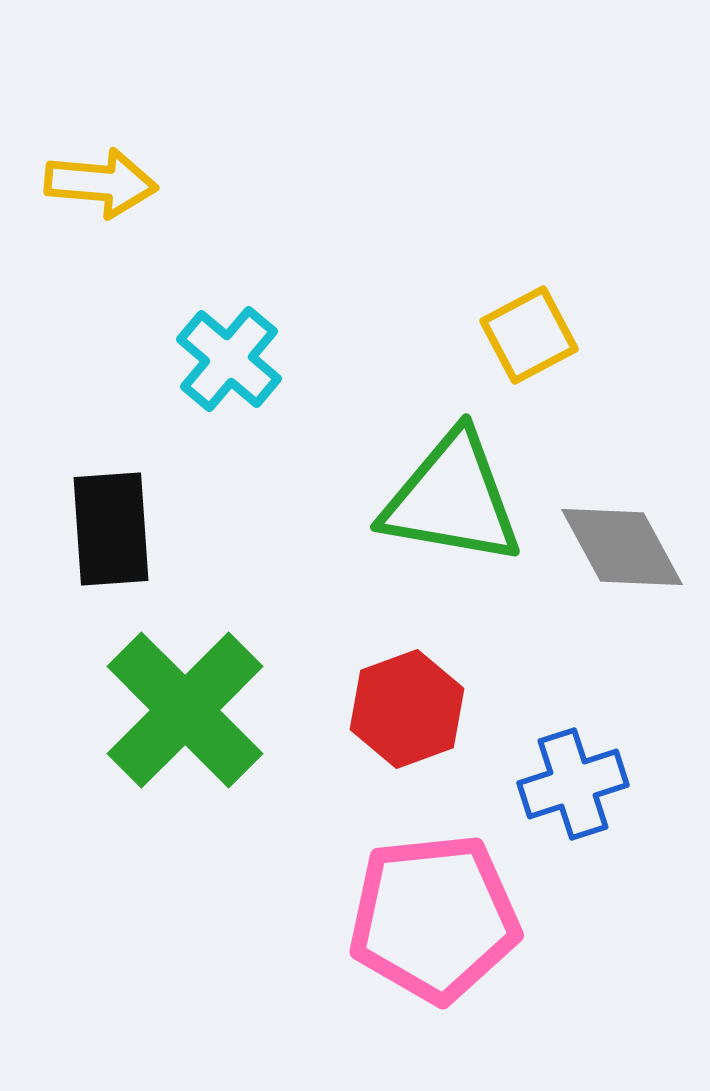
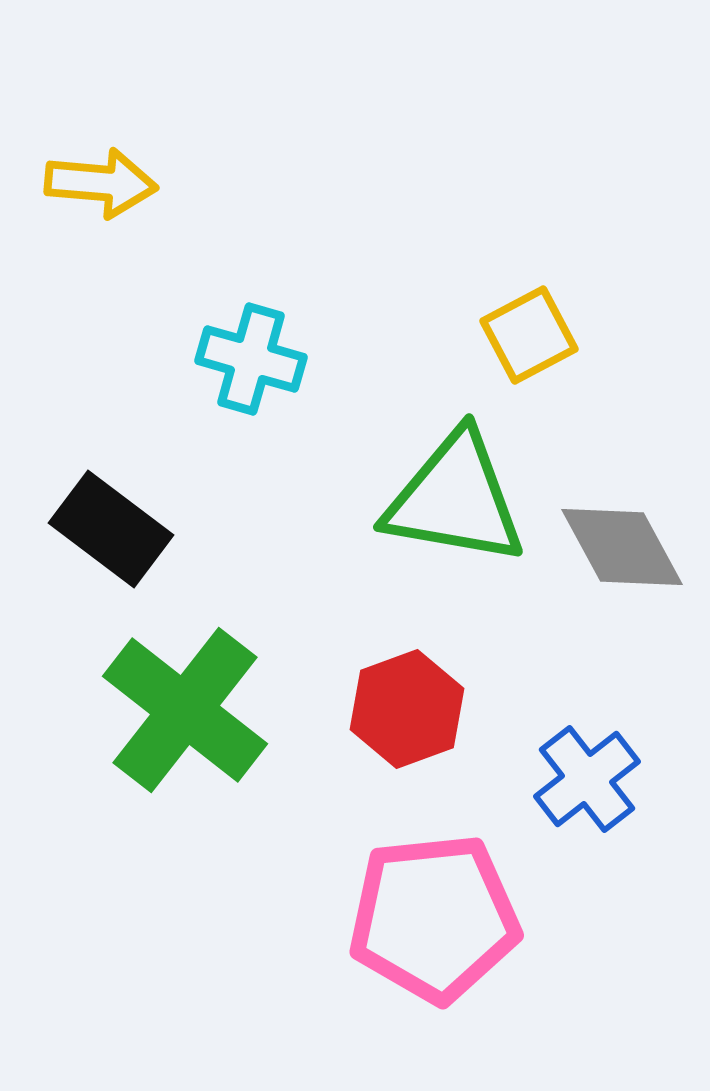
cyan cross: moved 22 px right; rotated 24 degrees counterclockwise
green triangle: moved 3 px right
black rectangle: rotated 49 degrees counterclockwise
green cross: rotated 7 degrees counterclockwise
blue cross: moved 14 px right, 5 px up; rotated 20 degrees counterclockwise
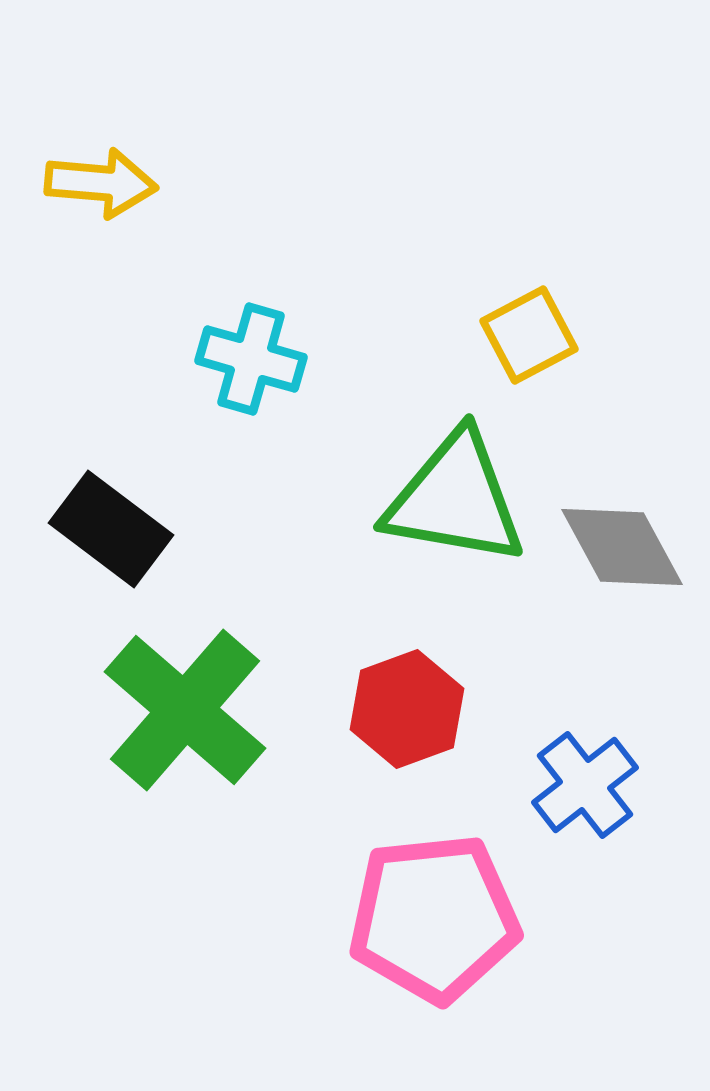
green cross: rotated 3 degrees clockwise
blue cross: moved 2 px left, 6 px down
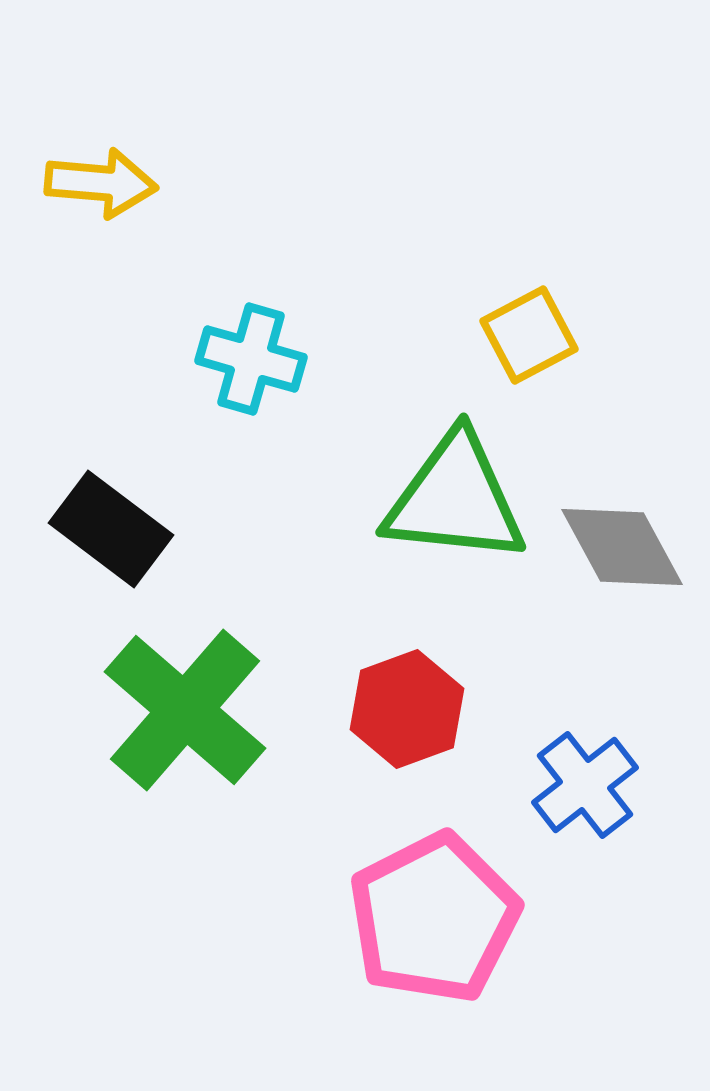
green triangle: rotated 4 degrees counterclockwise
pink pentagon: rotated 21 degrees counterclockwise
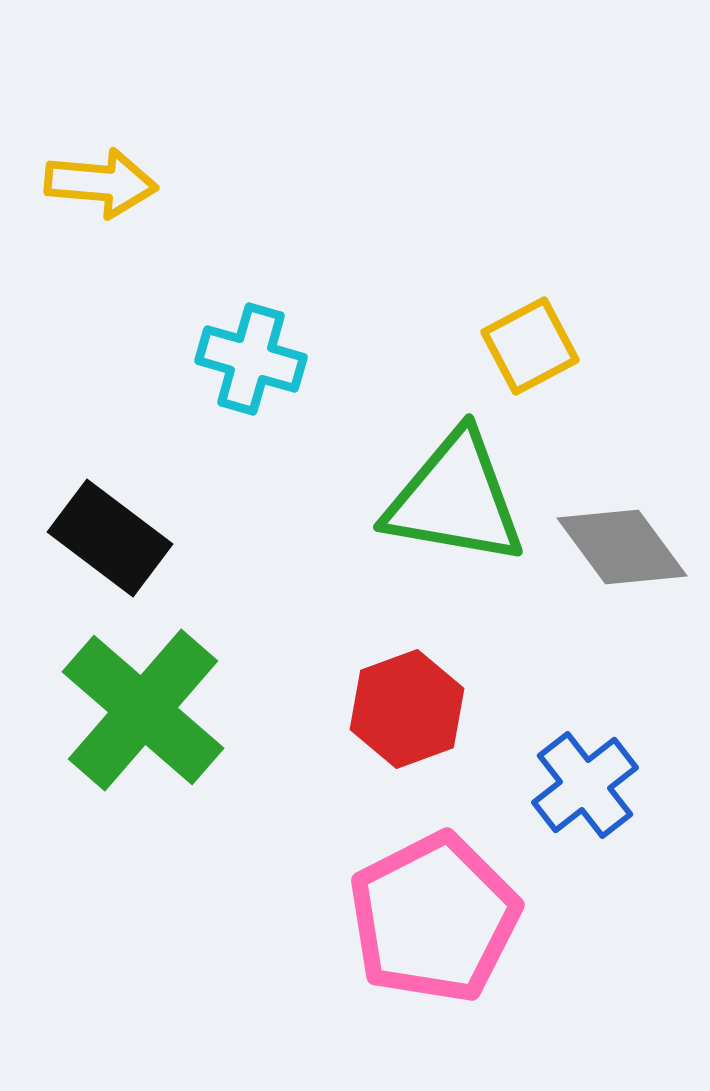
yellow square: moved 1 px right, 11 px down
green triangle: rotated 4 degrees clockwise
black rectangle: moved 1 px left, 9 px down
gray diamond: rotated 8 degrees counterclockwise
green cross: moved 42 px left
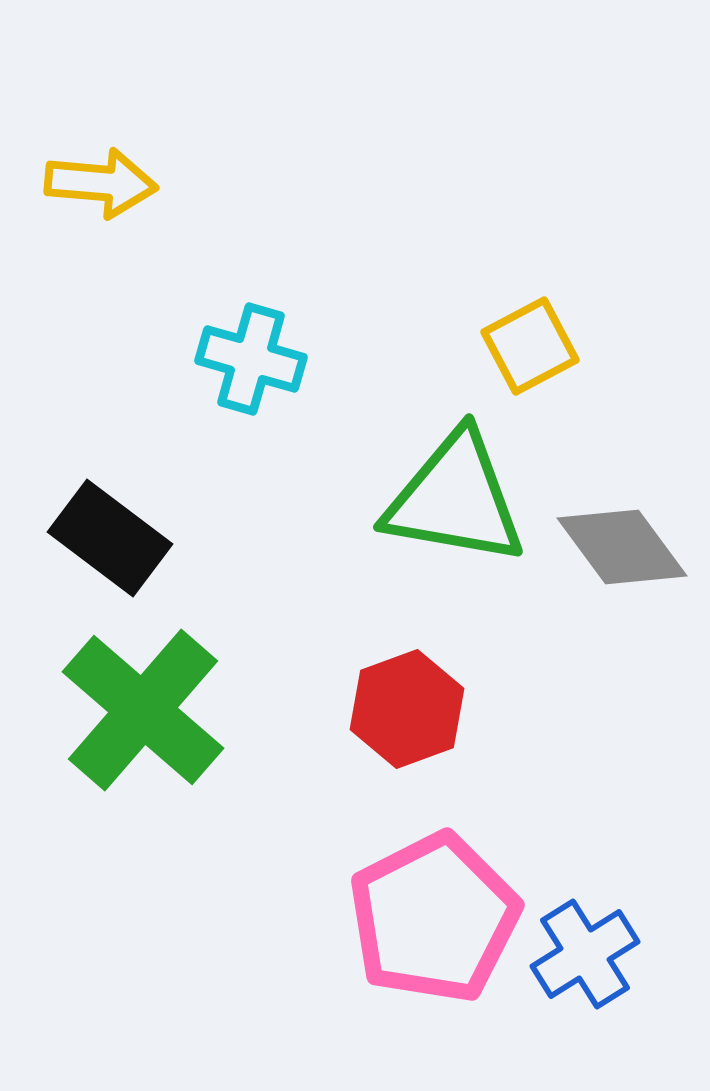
blue cross: moved 169 px down; rotated 6 degrees clockwise
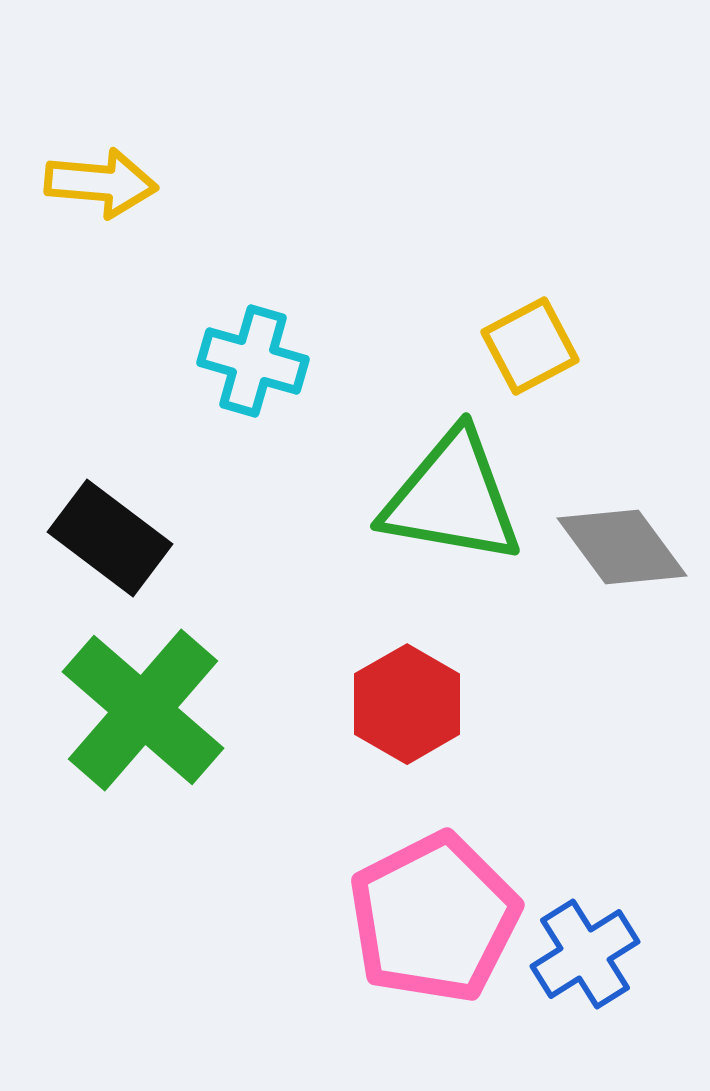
cyan cross: moved 2 px right, 2 px down
green triangle: moved 3 px left, 1 px up
red hexagon: moved 5 px up; rotated 10 degrees counterclockwise
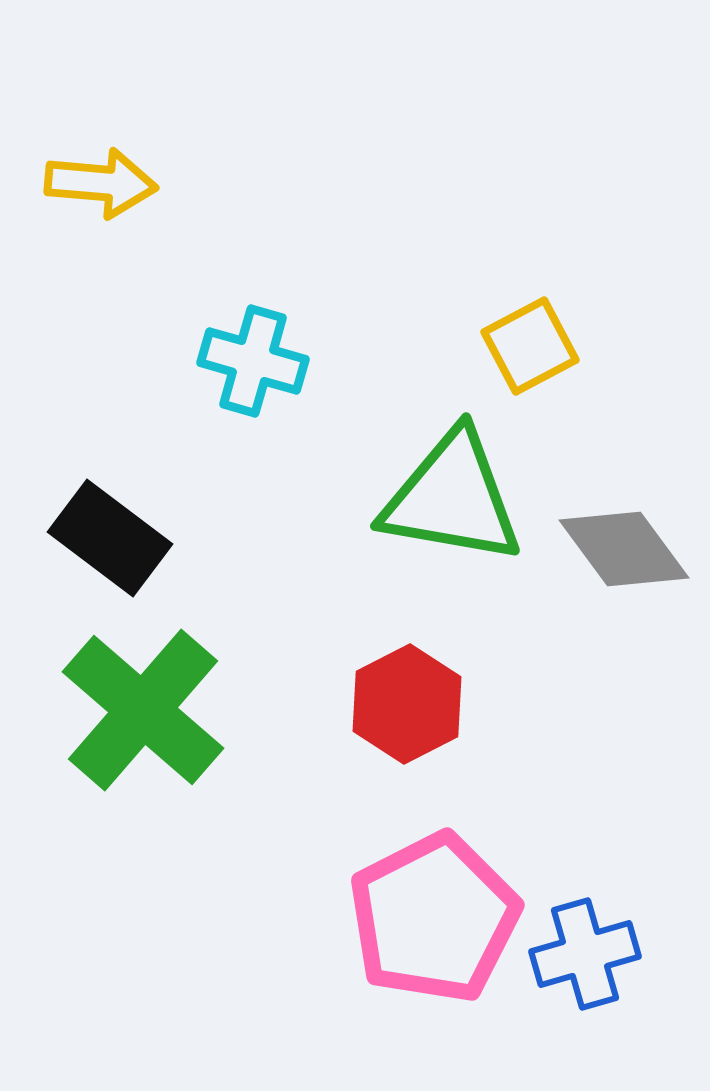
gray diamond: moved 2 px right, 2 px down
red hexagon: rotated 3 degrees clockwise
blue cross: rotated 16 degrees clockwise
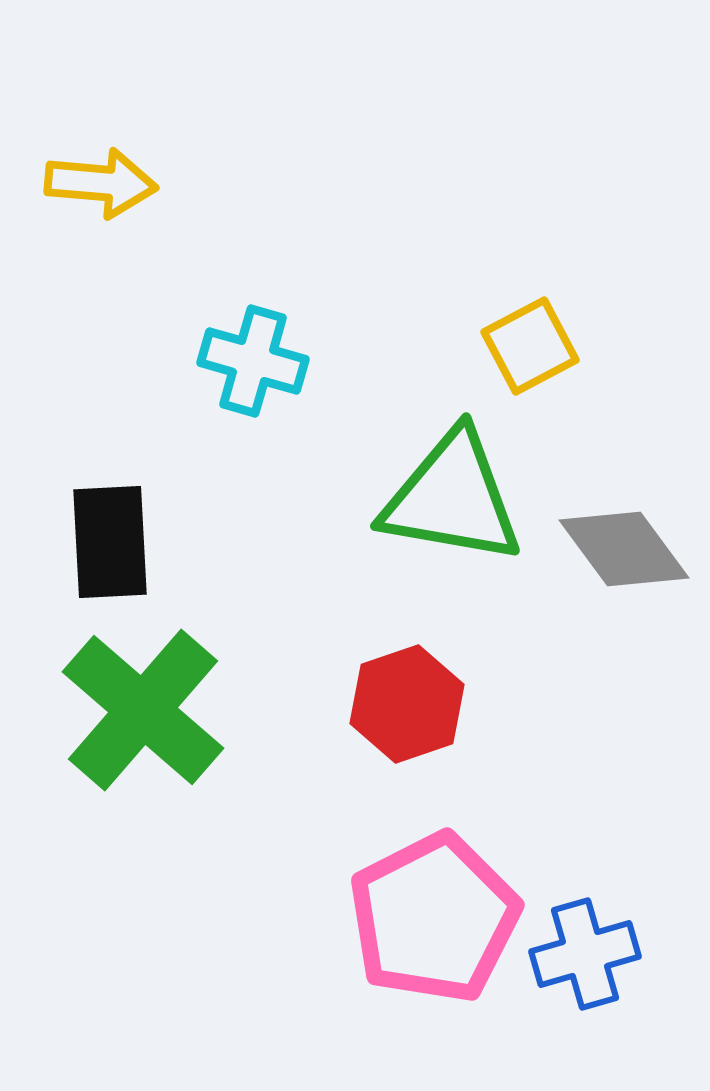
black rectangle: moved 4 px down; rotated 50 degrees clockwise
red hexagon: rotated 8 degrees clockwise
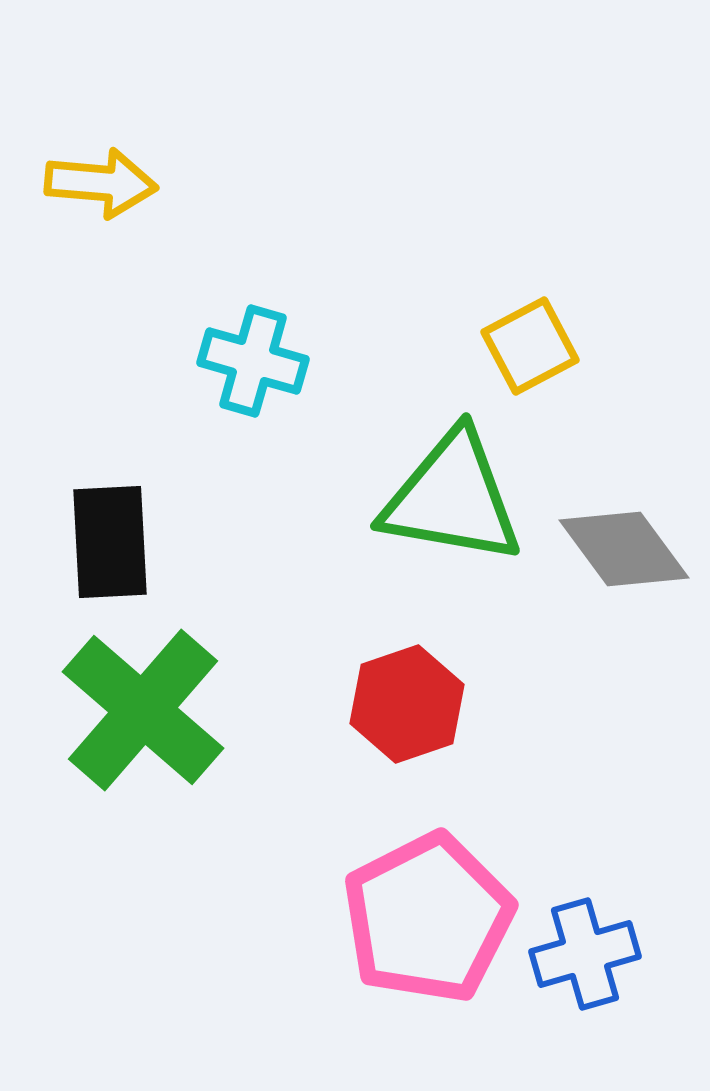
pink pentagon: moved 6 px left
